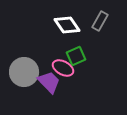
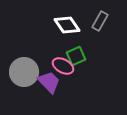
pink ellipse: moved 2 px up
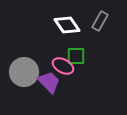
green square: rotated 24 degrees clockwise
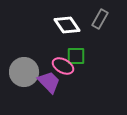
gray rectangle: moved 2 px up
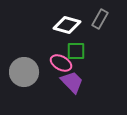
white diamond: rotated 40 degrees counterclockwise
green square: moved 5 px up
pink ellipse: moved 2 px left, 3 px up
purple trapezoid: moved 23 px right
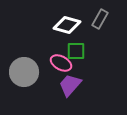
purple trapezoid: moved 2 px left, 3 px down; rotated 95 degrees counterclockwise
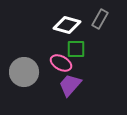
green square: moved 2 px up
